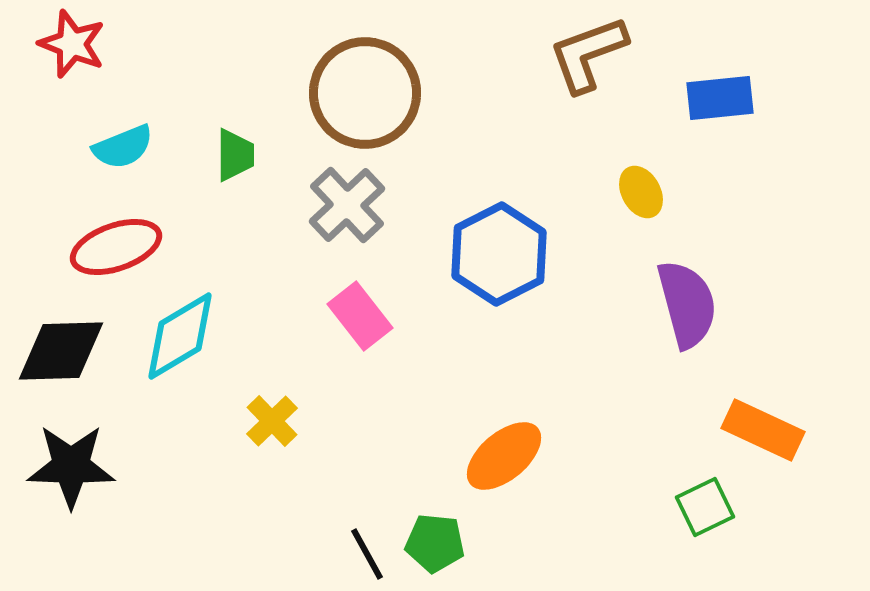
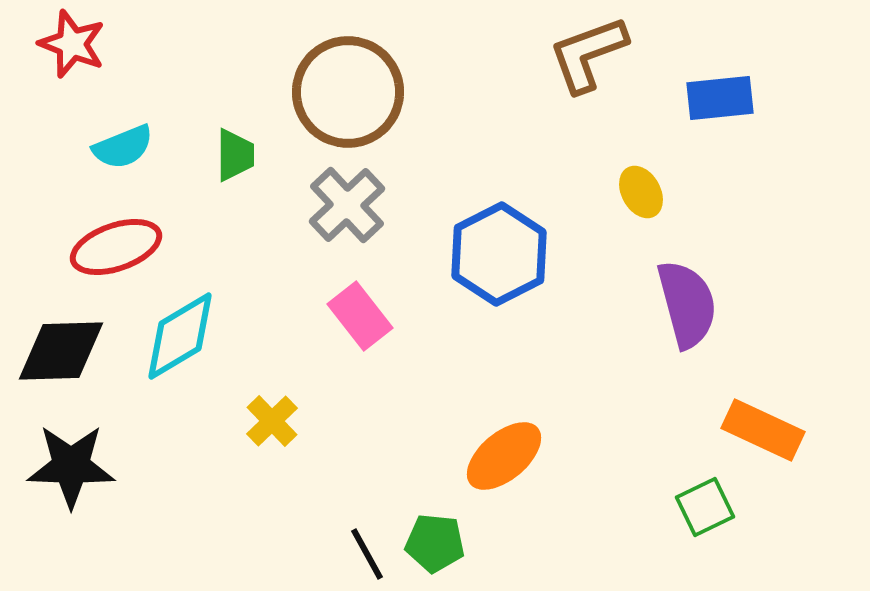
brown circle: moved 17 px left, 1 px up
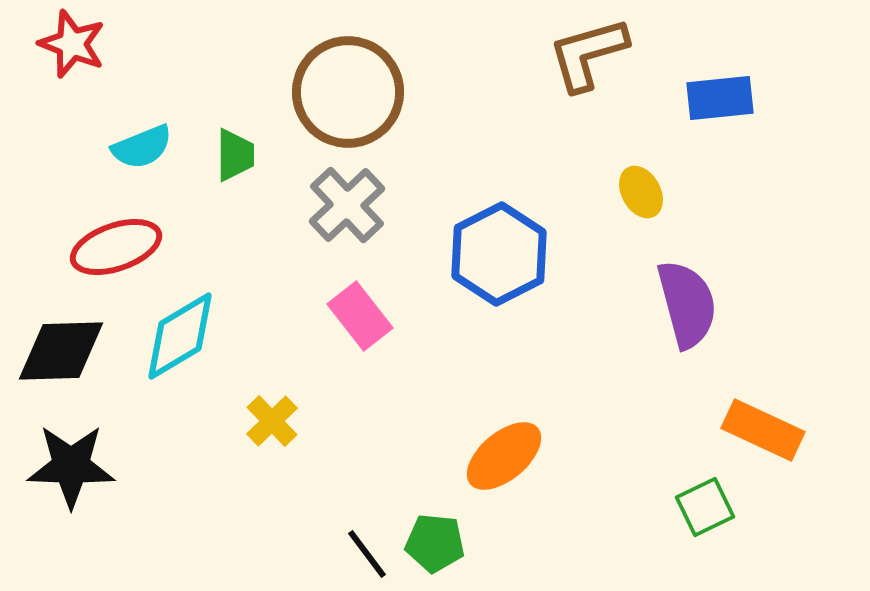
brown L-shape: rotated 4 degrees clockwise
cyan semicircle: moved 19 px right
black line: rotated 8 degrees counterclockwise
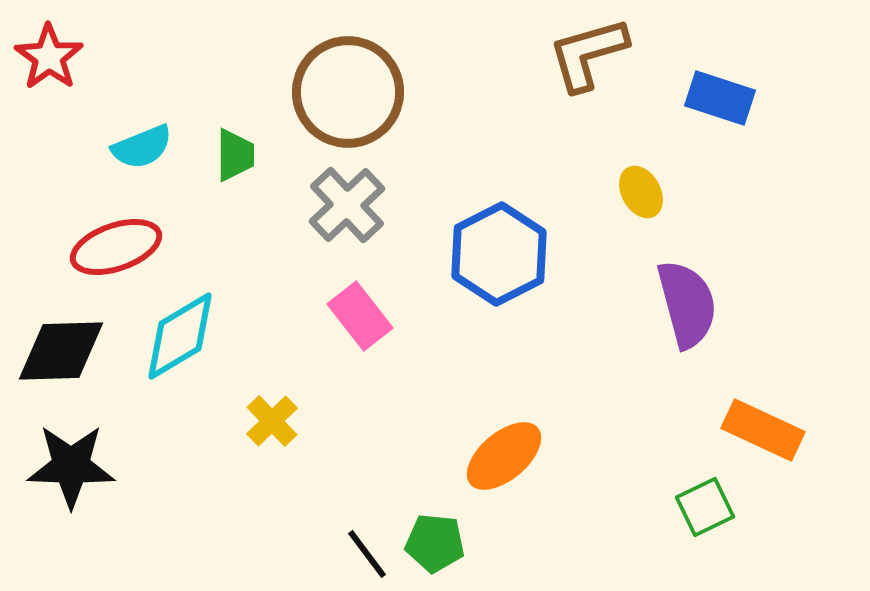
red star: moved 23 px left, 13 px down; rotated 14 degrees clockwise
blue rectangle: rotated 24 degrees clockwise
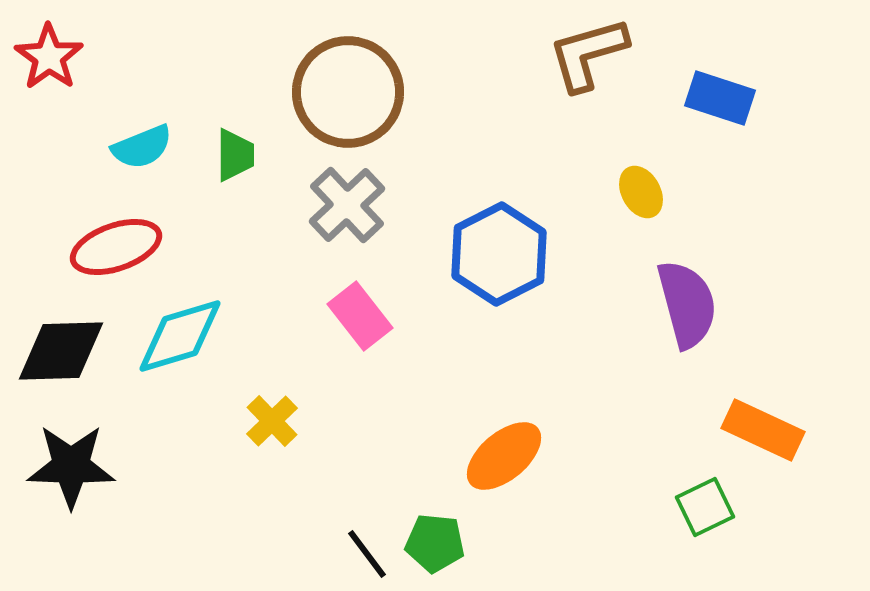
cyan diamond: rotated 14 degrees clockwise
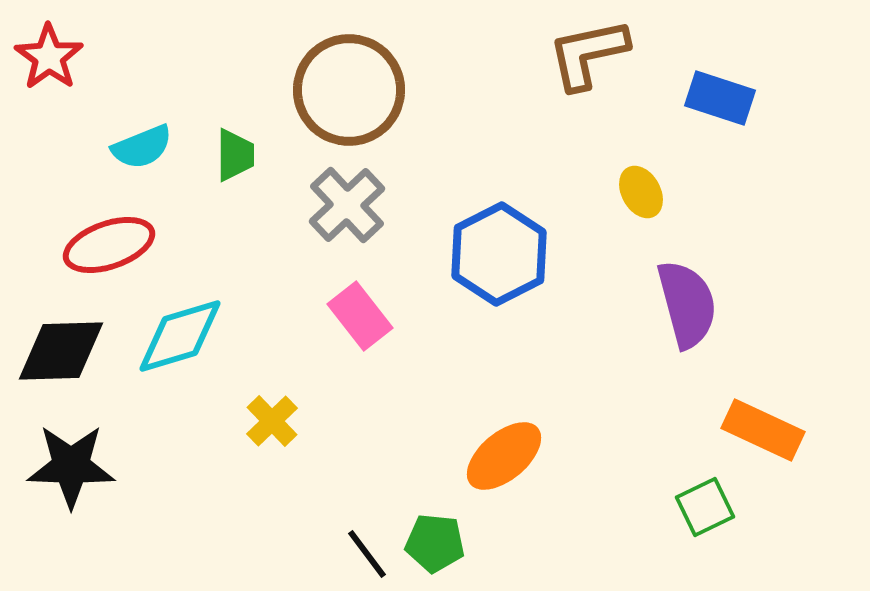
brown L-shape: rotated 4 degrees clockwise
brown circle: moved 1 px right, 2 px up
red ellipse: moved 7 px left, 2 px up
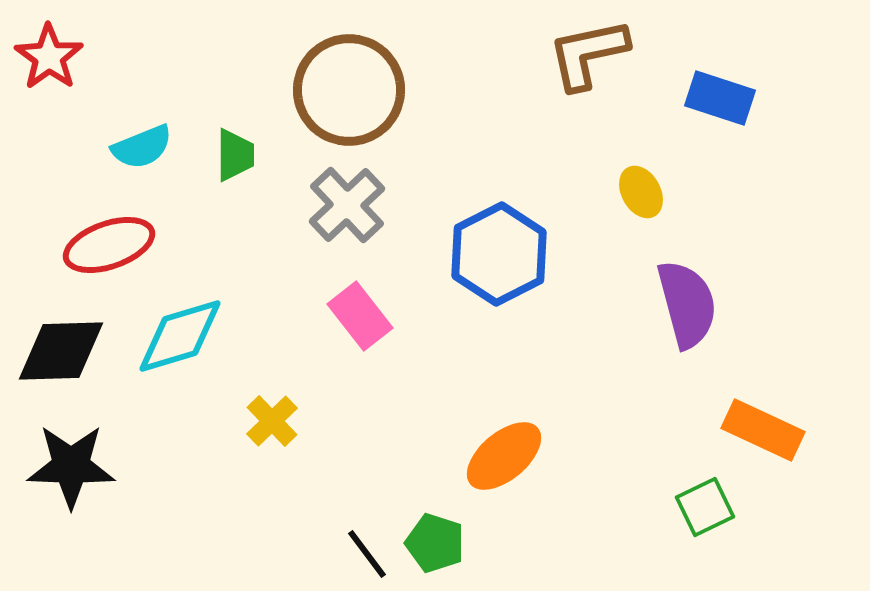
green pentagon: rotated 12 degrees clockwise
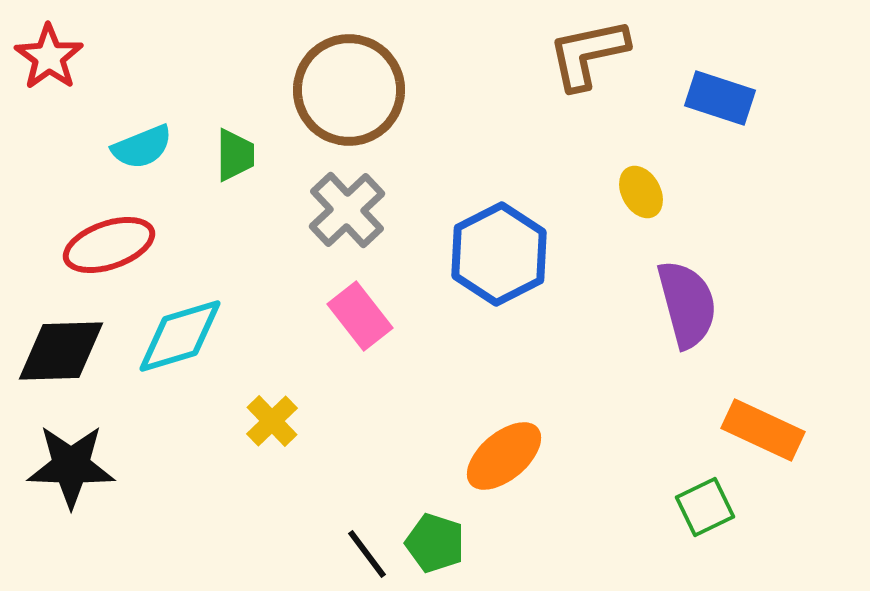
gray cross: moved 5 px down
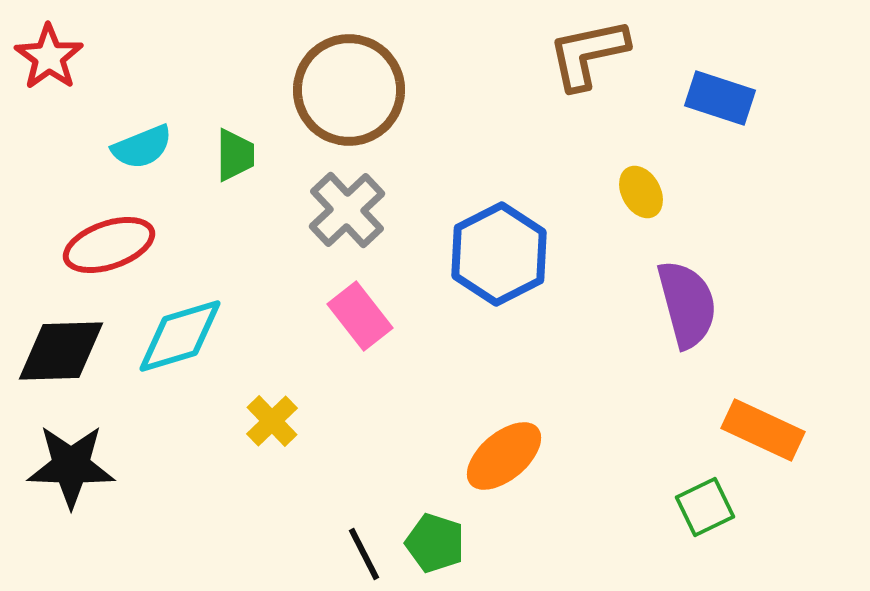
black line: moved 3 px left; rotated 10 degrees clockwise
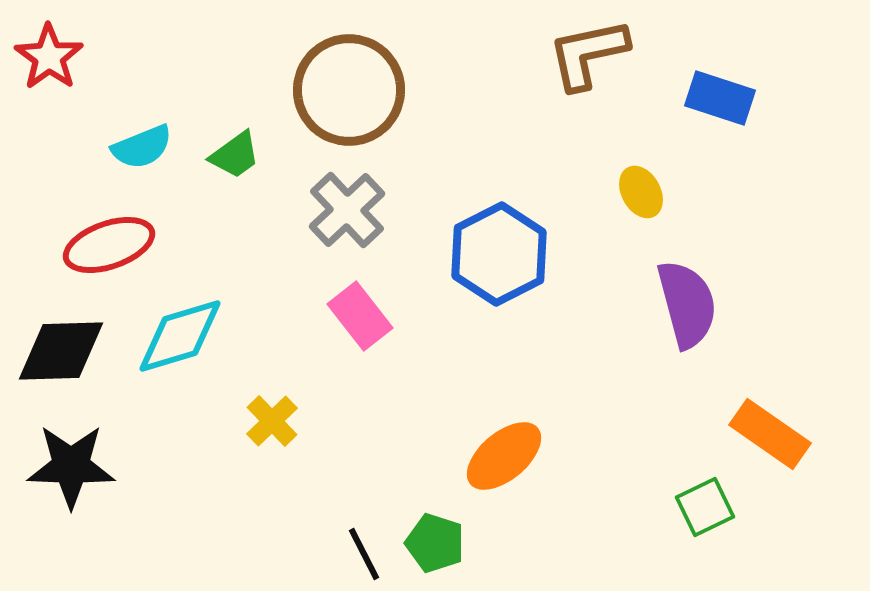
green trapezoid: rotated 54 degrees clockwise
orange rectangle: moved 7 px right, 4 px down; rotated 10 degrees clockwise
